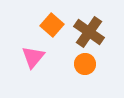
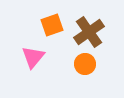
orange square: rotated 30 degrees clockwise
brown cross: rotated 20 degrees clockwise
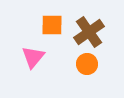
orange square: rotated 20 degrees clockwise
orange circle: moved 2 px right
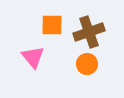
brown cross: rotated 16 degrees clockwise
pink triangle: rotated 20 degrees counterclockwise
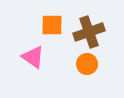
pink triangle: rotated 15 degrees counterclockwise
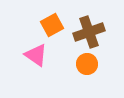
orange square: rotated 30 degrees counterclockwise
pink triangle: moved 3 px right, 2 px up
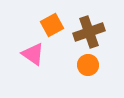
pink triangle: moved 3 px left, 1 px up
orange circle: moved 1 px right, 1 px down
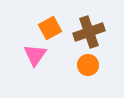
orange square: moved 2 px left, 3 px down
pink triangle: moved 2 px right, 1 px down; rotated 30 degrees clockwise
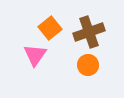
orange square: rotated 10 degrees counterclockwise
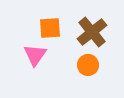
orange square: rotated 35 degrees clockwise
brown cross: moved 3 px right; rotated 20 degrees counterclockwise
